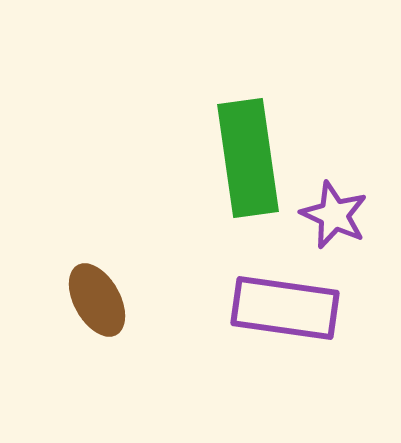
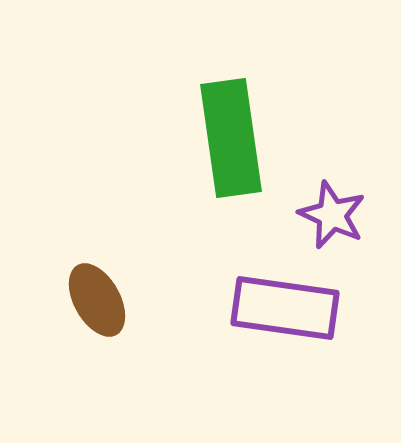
green rectangle: moved 17 px left, 20 px up
purple star: moved 2 px left
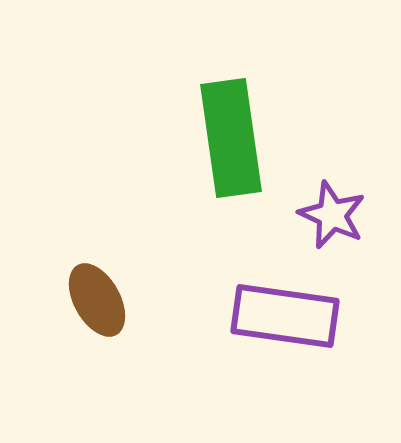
purple rectangle: moved 8 px down
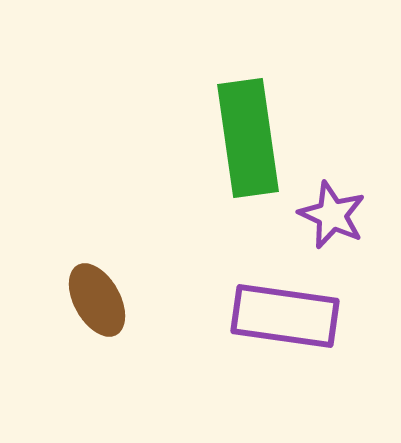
green rectangle: moved 17 px right
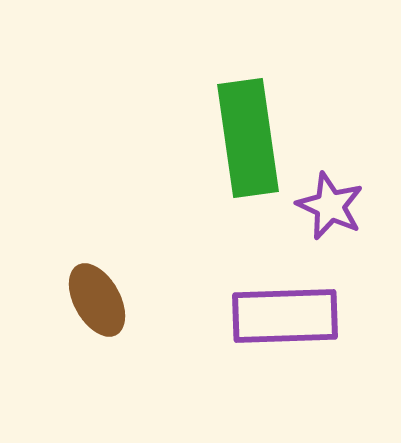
purple star: moved 2 px left, 9 px up
purple rectangle: rotated 10 degrees counterclockwise
